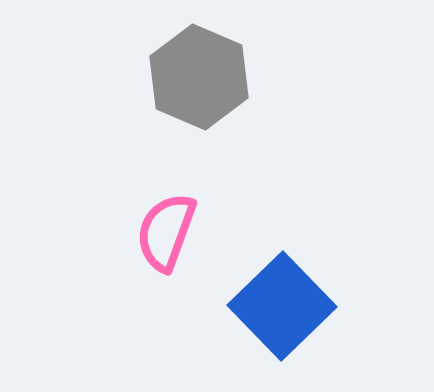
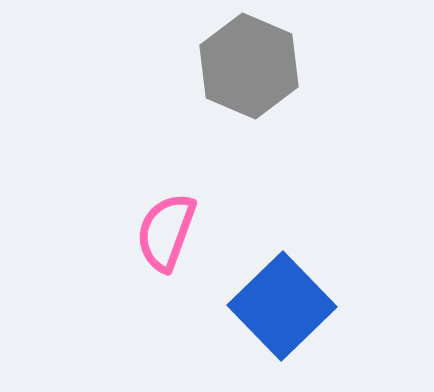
gray hexagon: moved 50 px right, 11 px up
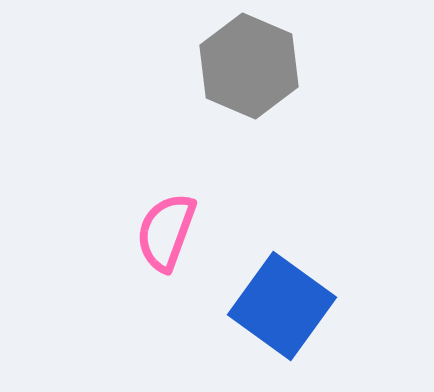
blue square: rotated 10 degrees counterclockwise
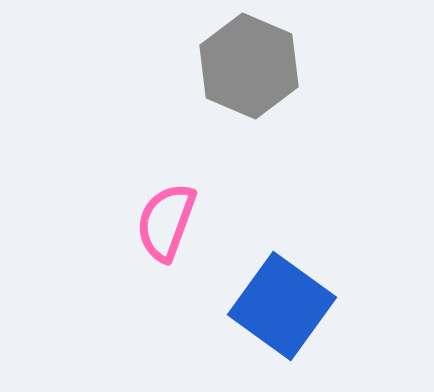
pink semicircle: moved 10 px up
